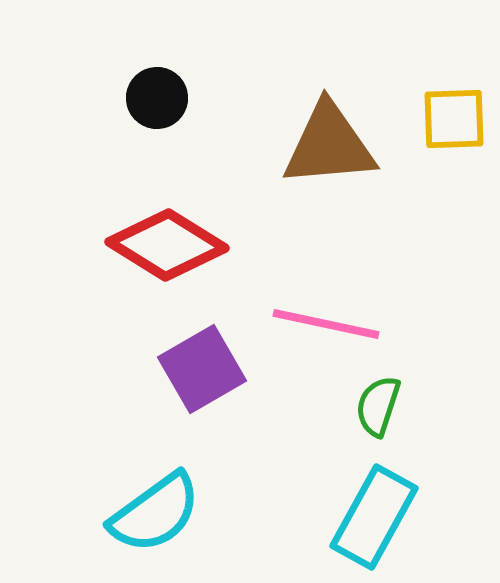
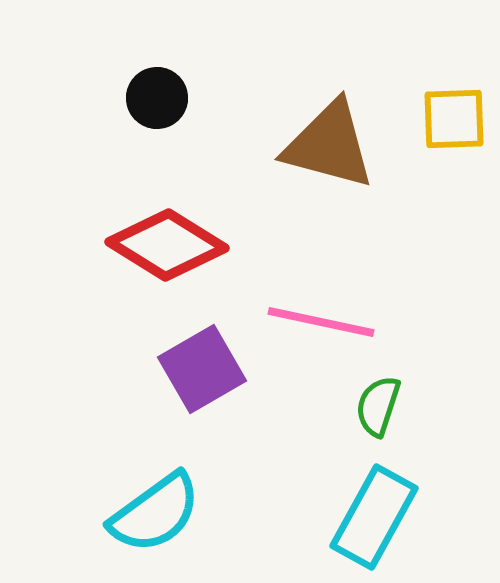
brown triangle: rotated 20 degrees clockwise
pink line: moved 5 px left, 2 px up
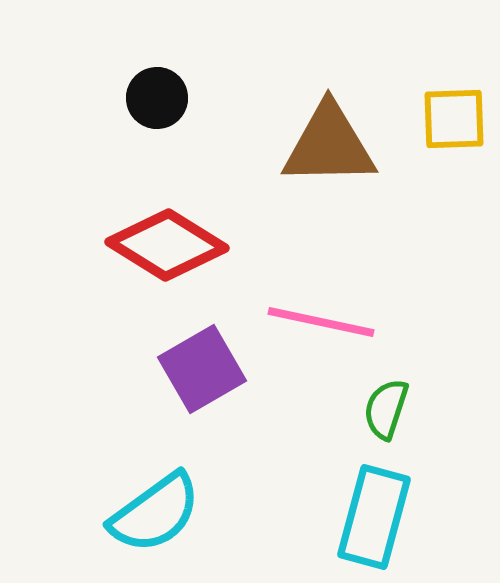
brown triangle: rotated 16 degrees counterclockwise
green semicircle: moved 8 px right, 3 px down
cyan rectangle: rotated 14 degrees counterclockwise
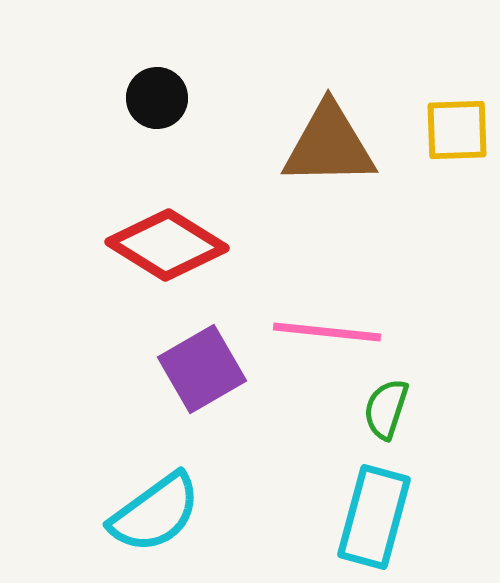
yellow square: moved 3 px right, 11 px down
pink line: moved 6 px right, 10 px down; rotated 6 degrees counterclockwise
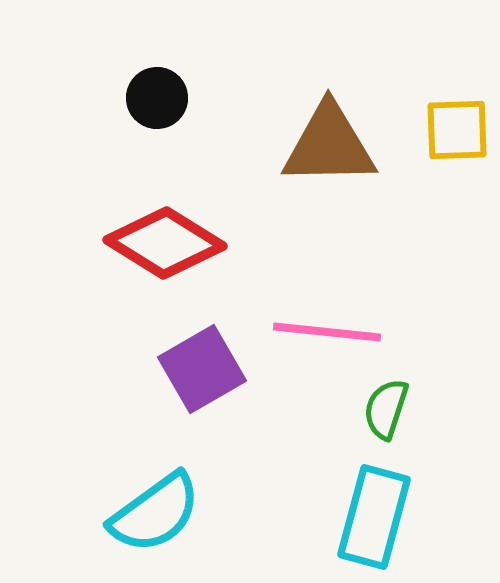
red diamond: moved 2 px left, 2 px up
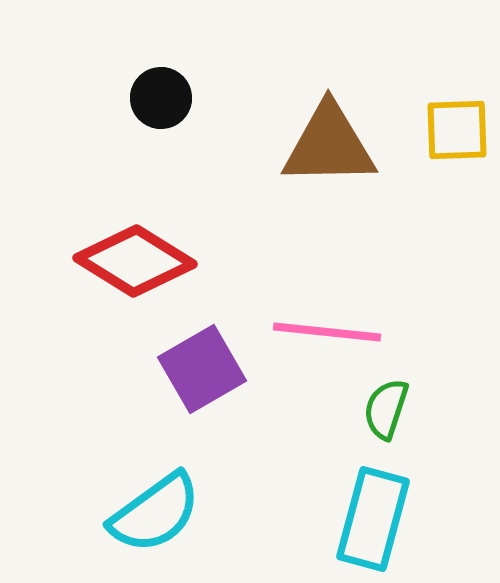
black circle: moved 4 px right
red diamond: moved 30 px left, 18 px down
cyan rectangle: moved 1 px left, 2 px down
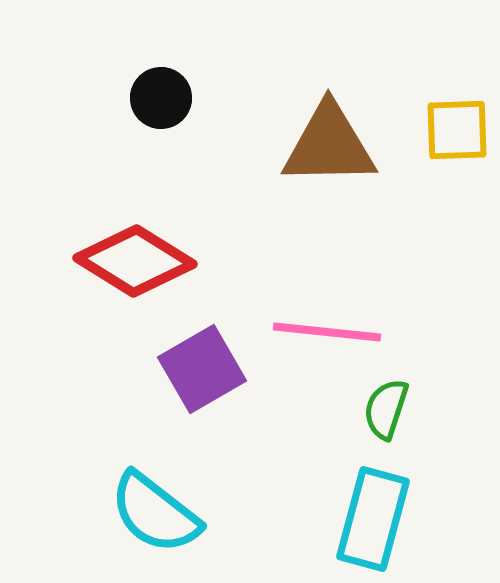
cyan semicircle: rotated 74 degrees clockwise
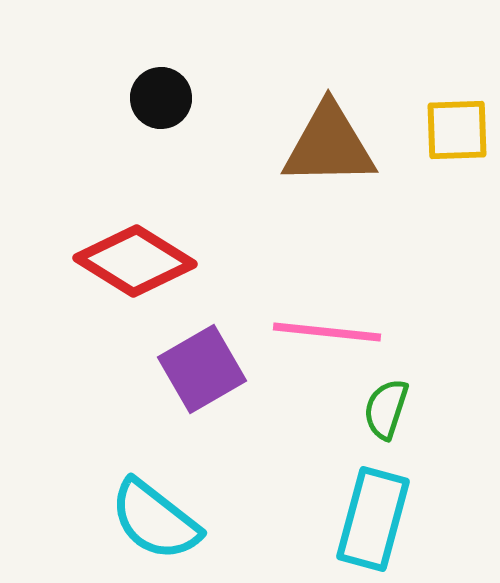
cyan semicircle: moved 7 px down
